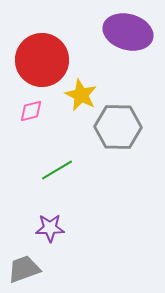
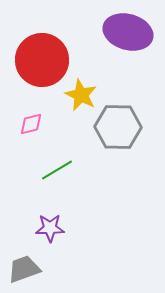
pink diamond: moved 13 px down
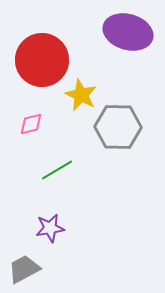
purple star: rotated 8 degrees counterclockwise
gray trapezoid: rotated 8 degrees counterclockwise
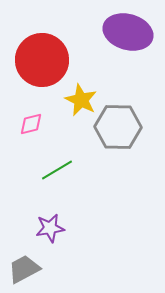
yellow star: moved 5 px down
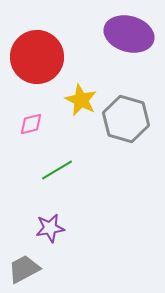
purple ellipse: moved 1 px right, 2 px down
red circle: moved 5 px left, 3 px up
gray hexagon: moved 8 px right, 8 px up; rotated 15 degrees clockwise
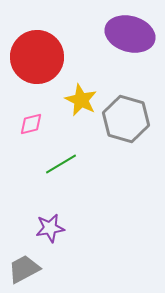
purple ellipse: moved 1 px right
green line: moved 4 px right, 6 px up
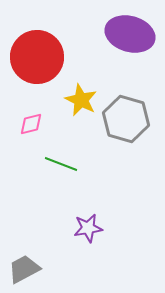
green line: rotated 52 degrees clockwise
purple star: moved 38 px right
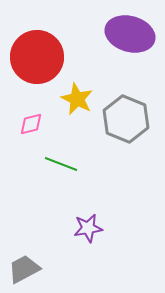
yellow star: moved 4 px left, 1 px up
gray hexagon: rotated 6 degrees clockwise
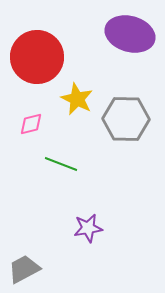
gray hexagon: rotated 21 degrees counterclockwise
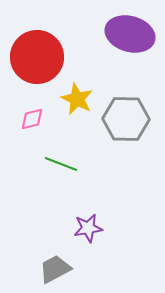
pink diamond: moved 1 px right, 5 px up
gray trapezoid: moved 31 px right
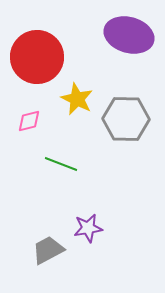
purple ellipse: moved 1 px left, 1 px down
pink diamond: moved 3 px left, 2 px down
gray trapezoid: moved 7 px left, 19 px up
